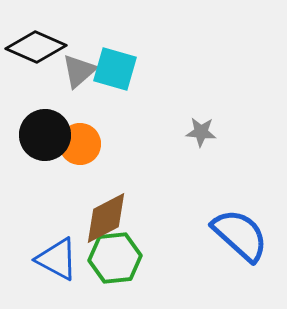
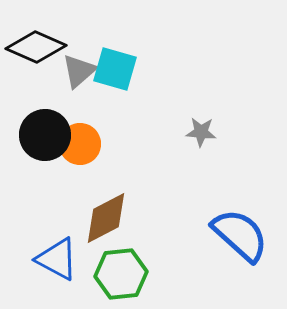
green hexagon: moved 6 px right, 16 px down
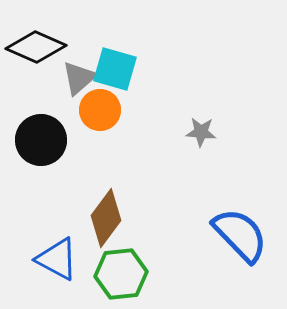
gray triangle: moved 7 px down
black circle: moved 4 px left, 5 px down
orange circle: moved 20 px right, 34 px up
brown diamond: rotated 26 degrees counterclockwise
blue semicircle: rotated 4 degrees clockwise
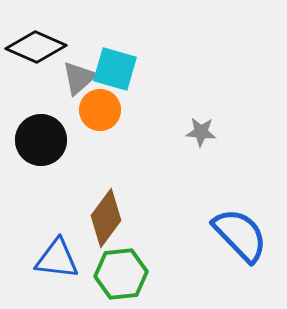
blue triangle: rotated 21 degrees counterclockwise
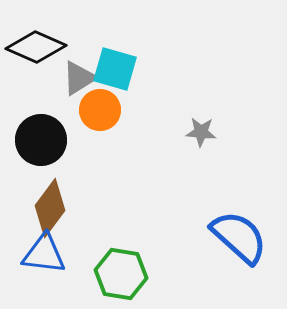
gray triangle: rotated 9 degrees clockwise
brown diamond: moved 56 px left, 10 px up
blue semicircle: moved 1 px left, 2 px down; rotated 4 degrees counterclockwise
blue triangle: moved 13 px left, 5 px up
green hexagon: rotated 15 degrees clockwise
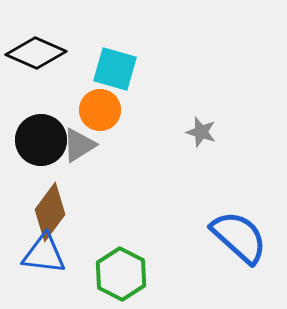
black diamond: moved 6 px down
gray triangle: moved 67 px down
gray star: rotated 12 degrees clockwise
brown diamond: moved 4 px down
green hexagon: rotated 18 degrees clockwise
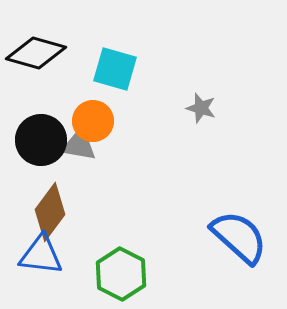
black diamond: rotated 8 degrees counterclockwise
orange circle: moved 7 px left, 11 px down
gray star: moved 24 px up
gray triangle: rotated 42 degrees clockwise
blue triangle: moved 3 px left, 1 px down
